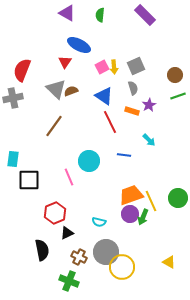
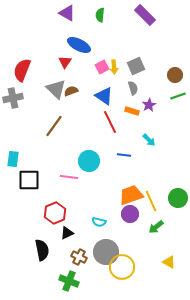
pink line: rotated 60 degrees counterclockwise
green arrow: moved 13 px right, 10 px down; rotated 28 degrees clockwise
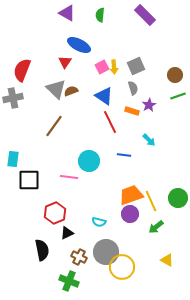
yellow triangle: moved 2 px left, 2 px up
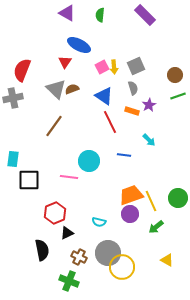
brown semicircle: moved 1 px right, 2 px up
gray circle: moved 2 px right, 1 px down
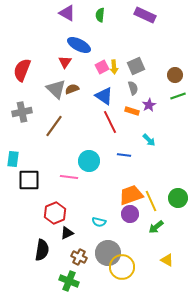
purple rectangle: rotated 20 degrees counterclockwise
gray cross: moved 9 px right, 14 px down
black semicircle: rotated 20 degrees clockwise
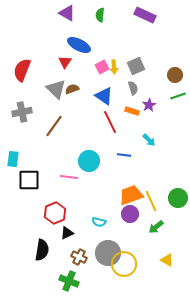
yellow circle: moved 2 px right, 3 px up
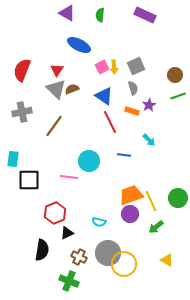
red triangle: moved 8 px left, 8 px down
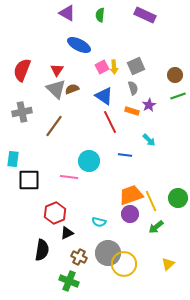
blue line: moved 1 px right
yellow triangle: moved 1 px right, 4 px down; rotated 48 degrees clockwise
